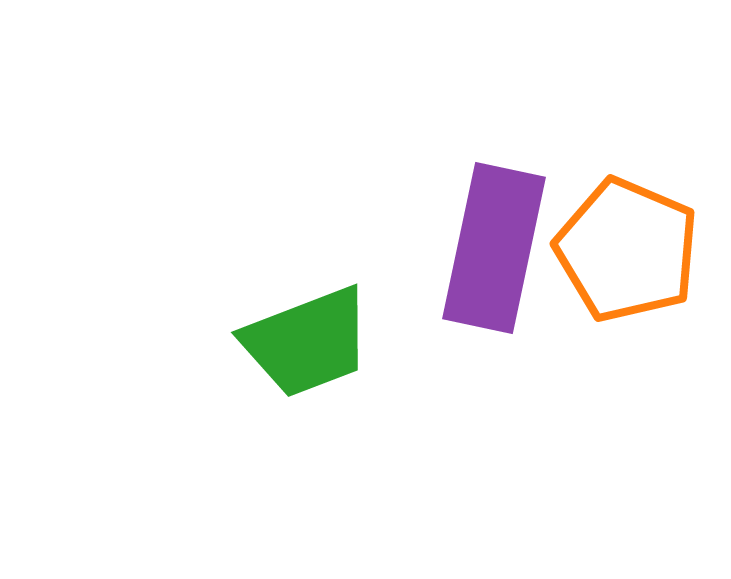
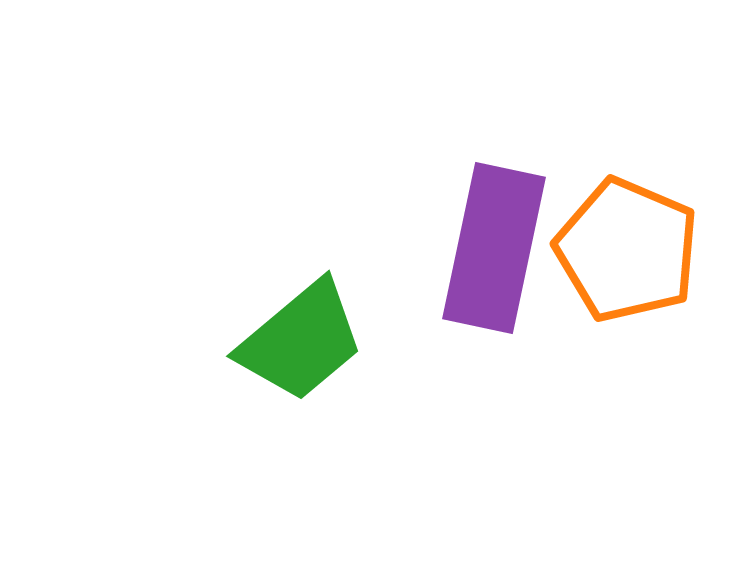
green trapezoid: moved 6 px left, 1 px up; rotated 19 degrees counterclockwise
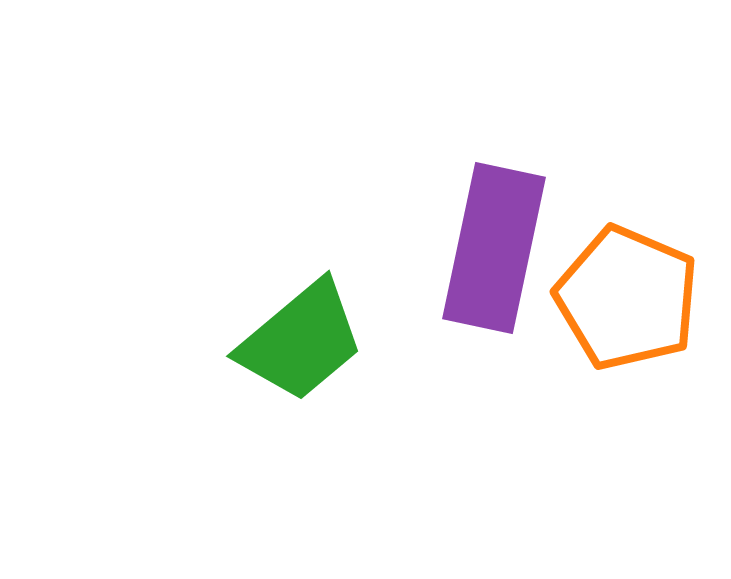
orange pentagon: moved 48 px down
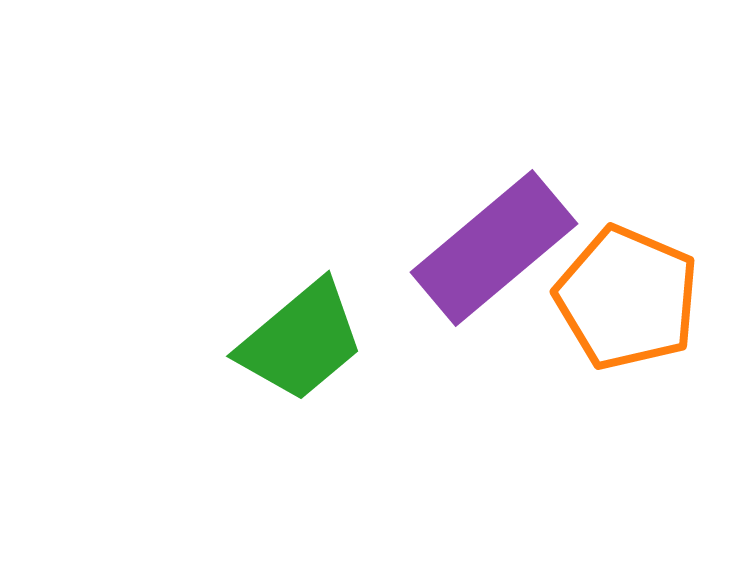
purple rectangle: rotated 38 degrees clockwise
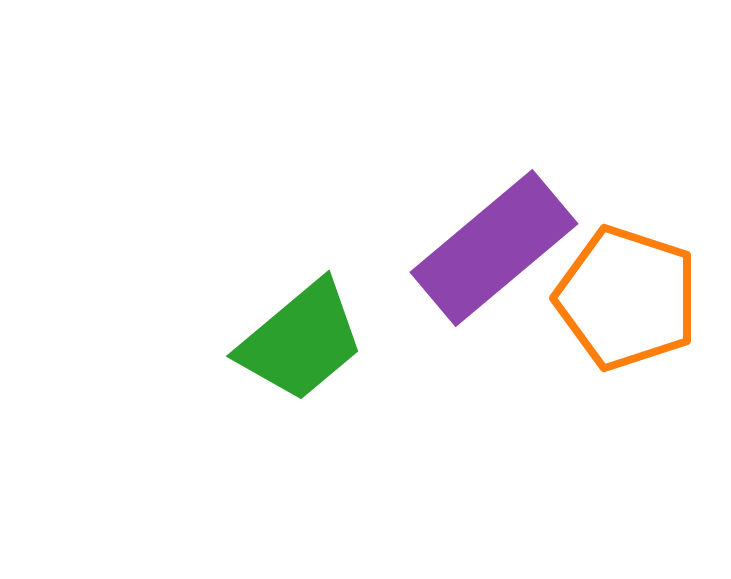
orange pentagon: rotated 5 degrees counterclockwise
